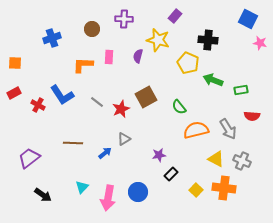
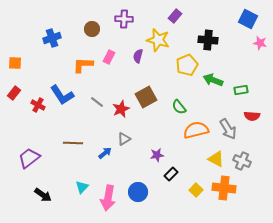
pink rectangle: rotated 24 degrees clockwise
yellow pentagon: moved 1 px left, 2 px down; rotated 25 degrees clockwise
red rectangle: rotated 24 degrees counterclockwise
purple star: moved 2 px left
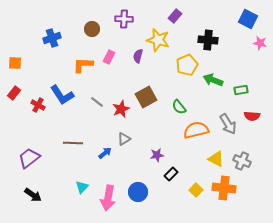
gray arrow: moved 5 px up
black arrow: moved 10 px left
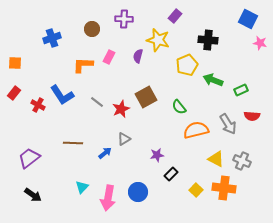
green rectangle: rotated 16 degrees counterclockwise
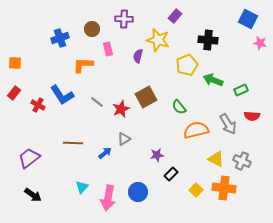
blue cross: moved 8 px right
pink rectangle: moved 1 px left, 8 px up; rotated 40 degrees counterclockwise
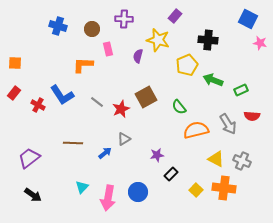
blue cross: moved 2 px left, 12 px up; rotated 36 degrees clockwise
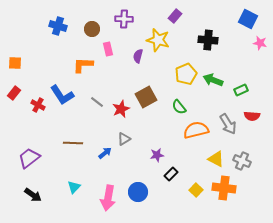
yellow pentagon: moved 1 px left, 9 px down
cyan triangle: moved 8 px left
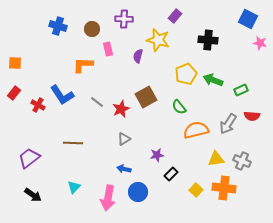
gray arrow: rotated 65 degrees clockwise
blue arrow: moved 19 px right, 16 px down; rotated 128 degrees counterclockwise
yellow triangle: rotated 36 degrees counterclockwise
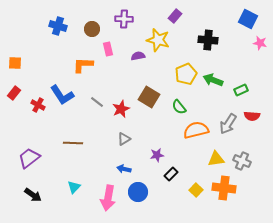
purple semicircle: rotated 64 degrees clockwise
brown square: moved 3 px right; rotated 30 degrees counterclockwise
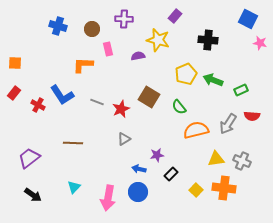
gray line: rotated 16 degrees counterclockwise
blue arrow: moved 15 px right
